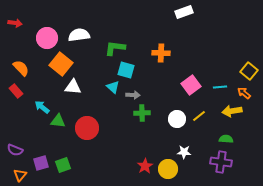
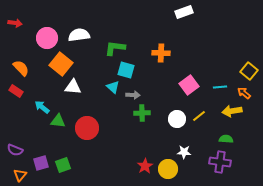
pink square: moved 2 px left
red rectangle: rotated 16 degrees counterclockwise
purple cross: moved 1 px left
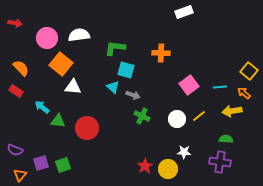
gray arrow: rotated 16 degrees clockwise
green cross: moved 3 px down; rotated 28 degrees clockwise
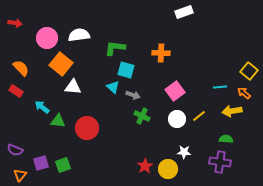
pink square: moved 14 px left, 6 px down
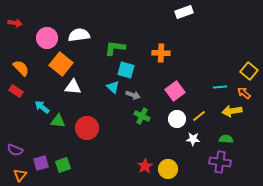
white star: moved 9 px right, 13 px up
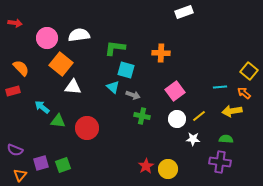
red rectangle: moved 3 px left; rotated 48 degrees counterclockwise
green cross: rotated 14 degrees counterclockwise
red star: moved 1 px right
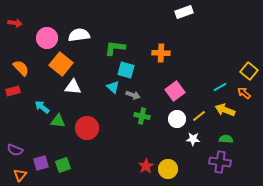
cyan line: rotated 24 degrees counterclockwise
yellow arrow: moved 7 px left, 1 px up; rotated 30 degrees clockwise
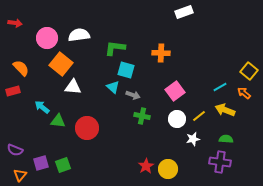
white star: rotated 16 degrees counterclockwise
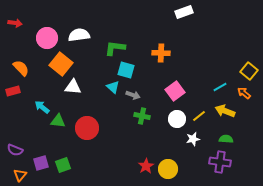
yellow arrow: moved 1 px down
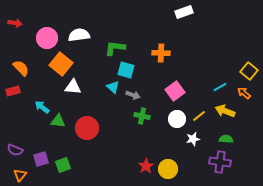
purple square: moved 4 px up
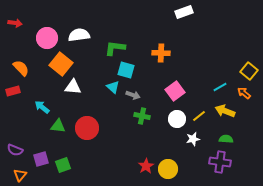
green triangle: moved 5 px down
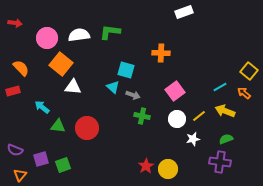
green L-shape: moved 5 px left, 16 px up
green semicircle: rotated 24 degrees counterclockwise
